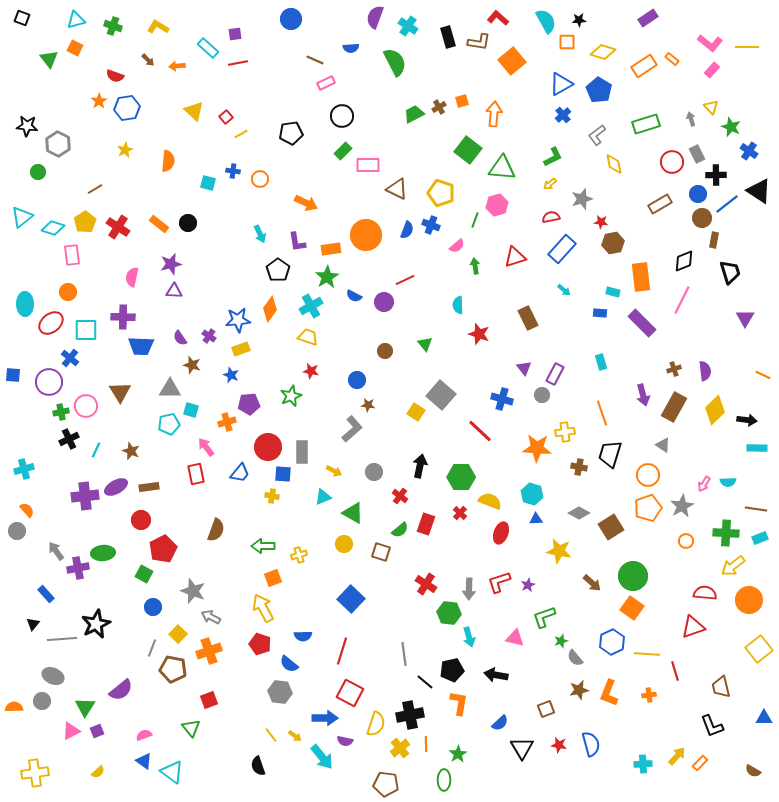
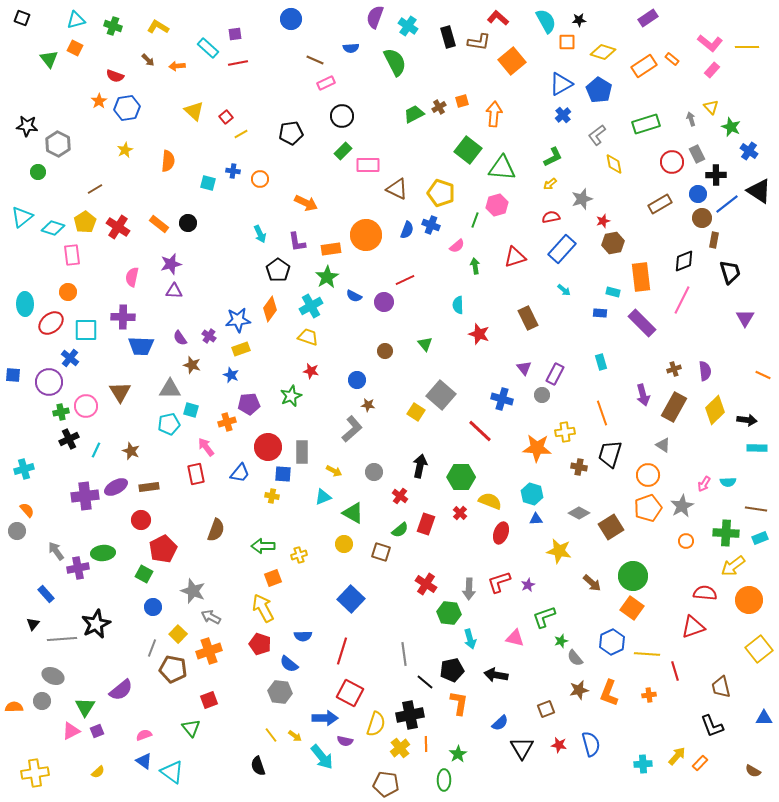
red star at (601, 222): moved 2 px right, 1 px up; rotated 24 degrees counterclockwise
cyan arrow at (469, 637): moved 1 px right, 2 px down
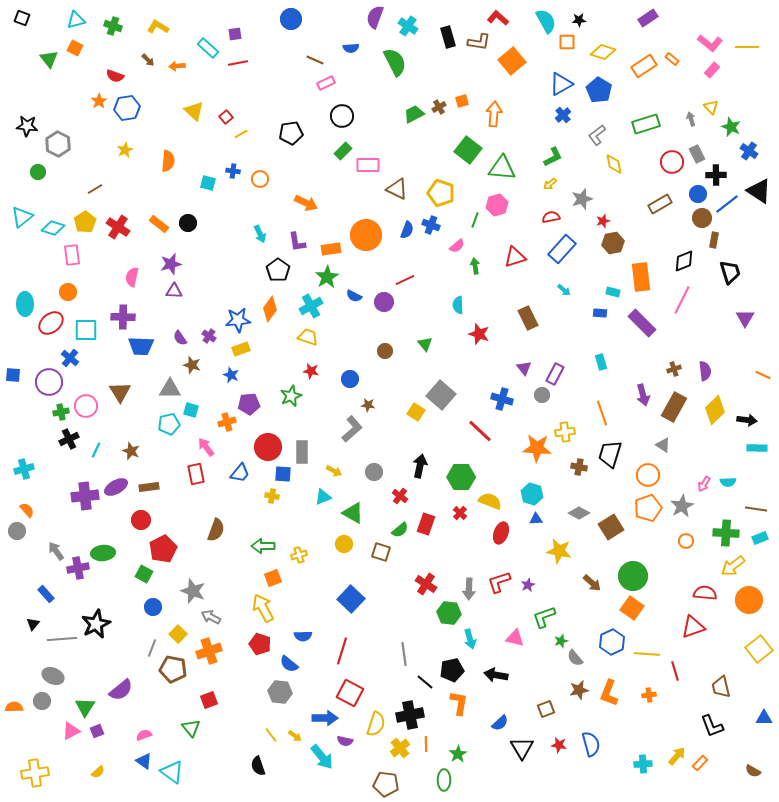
blue circle at (357, 380): moved 7 px left, 1 px up
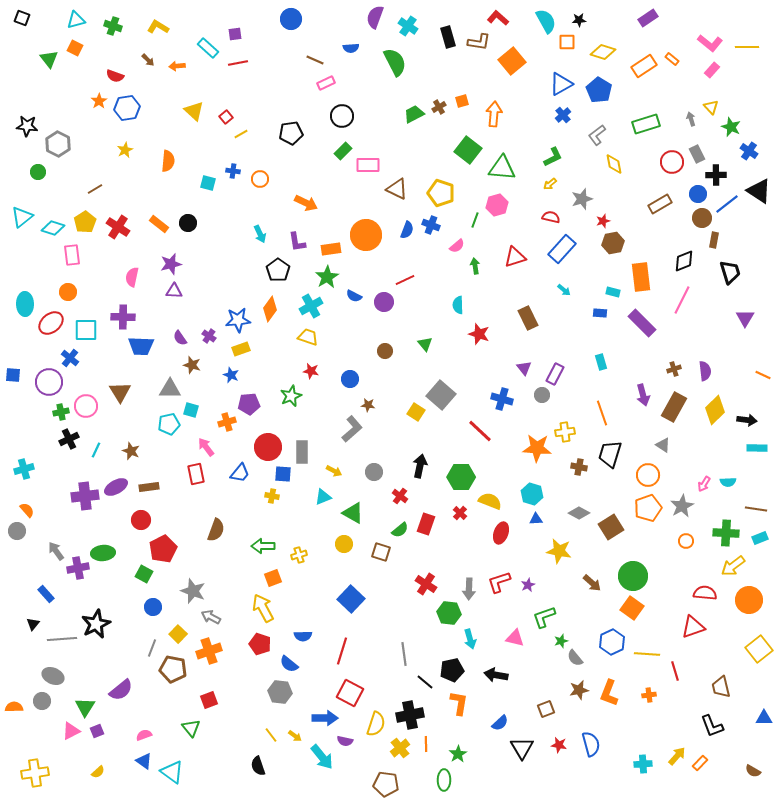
red semicircle at (551, 217): rotated 24 degrees clockwise
